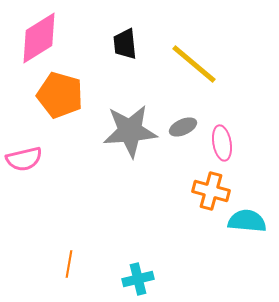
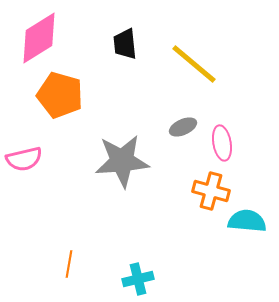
gray star: moved 8 px left, 30 px down
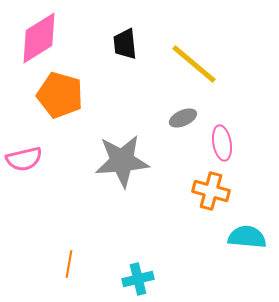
gray ellipse: moved 9 px up
cyan semicircle: moved 16 px down
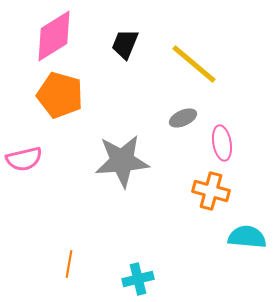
pink diamond: moved 15 px right, 2 px up
black trapezoid: rotated 28 degrees clockwise
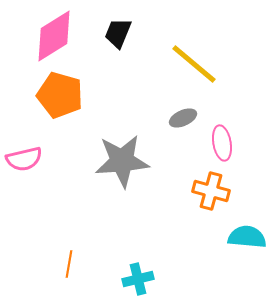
black trapezoid: moved 7 px left, 11 px up
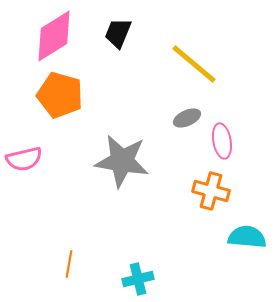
gray ellipse: moved 4 px right
pink ellipse: moved 2 px up
gray star: rotated 14 degrees clockwise
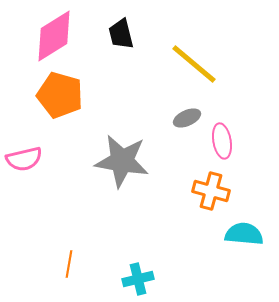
black trapezoid: moved 3 px right, 1 px down; rotated 36 degrees counterclockwise
cyan semicircle: moved 3 px left, 3 px up
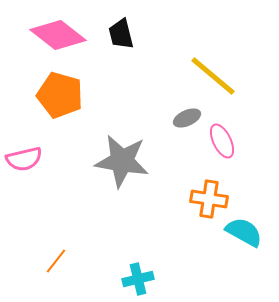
pink diamond: moved 4 px right, 1 px up; rotated 70 degrees clockwise
yellow line: moved 19 px right, 12 px down
pink ellipse: rotated 16 degrees counterclockwise
orange cross: moved 2 px left, 8 px down; rotated 6 degrees counterclockwise
cyan semicircle: moved 2 px up; rotated 24 degrees clockwise
orange line: moved 13 px left, 3 px up; rotated 28 degrees clockwise
